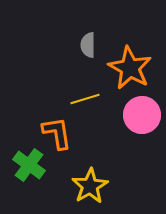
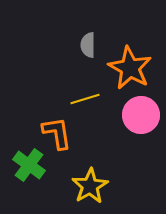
pink circle: moved 1 px left
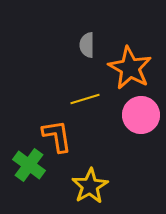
gray semicircle: moved 1 px left
orange L-shape: moved 3 px down
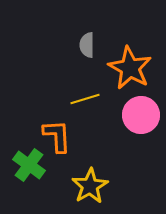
orange L-shape: rotated 6 degrees clockwise
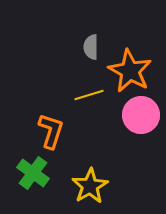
gray semicircle: moved 4 px right, 2 px down
orange star: moved 3 px down
yellow line: moved 4 px right, 4 px up
orange L-shape: moved 6 px left, 5 px up; rotated 21 degrees clockwise
green cross: moved 4 px right, 8 px down
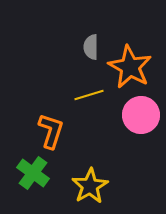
orange star: moved 4 px up
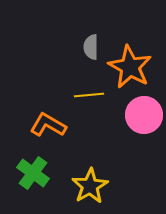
yellow line: rotated 12 degrees clockwise
pink circle: moved 3 px right
orange L-shape: moved 3 px left, 6 px up; rotated 78 degrees counterclockwise
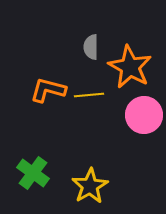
orange L-shape: moved 35 px up; rotated 15 degrees counterclockwise
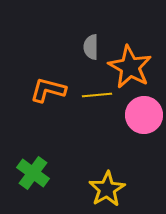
yellow line: moved 8 px right
yellow star: moved 17 px right, 3 px down
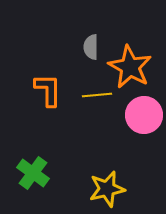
orange L-shape: rotated 75 degrees clockwise
yellow star: rotated 18 degrees clockwise
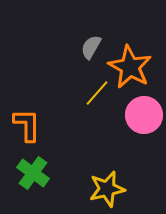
gray semicircle: rotated 30 degrees clockwise
orange L-shape: moved 21 px left, 35 px down
yellow line: moved 2 px up; rotated 44 degrees counterclockwise
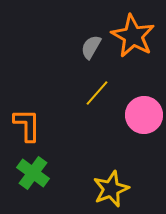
orange star: moved 3 px right, 31 px up
yellow star: moved 4 px right; rotated 9 degrees counterclockwise
